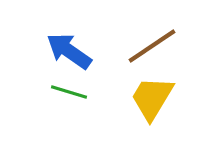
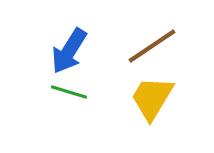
blue arrow: rotated 93 degrees counterclockwise
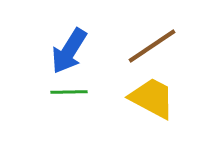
green line: rotated 18 degrees counterclockwise
yellow trapezoid: rotated 87 degrees clockwise
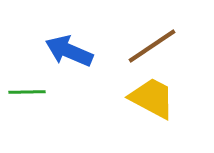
blue arrow: rotated 81 degrees clockwise
green line: moved 42 px left
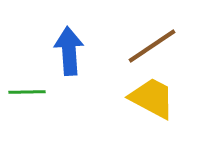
blue arrow: rotated 63 degrees clockwise
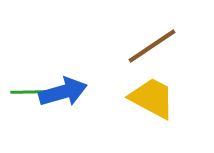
blue arrow: moved 6 px left, 41 px down; rotated 78 degrees clockwise
green line: moved 2 px right
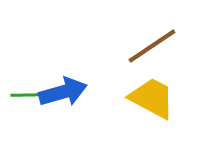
green line: moved 3 px down
